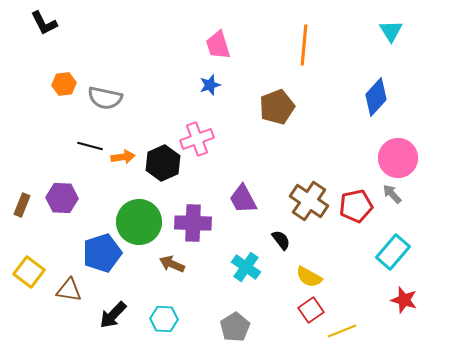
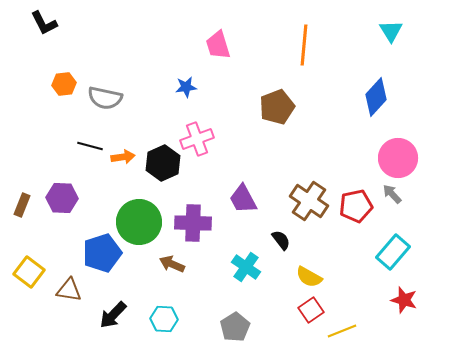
blue star: moved 24 px left, 2 px down; rotated 10 degrees clockwise
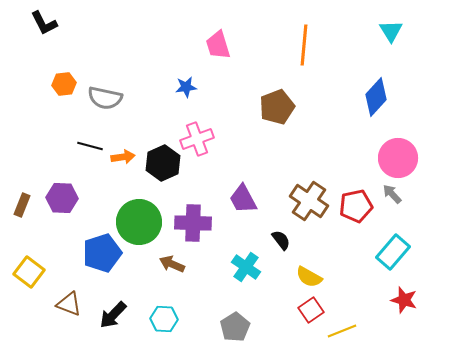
brown triangle: moved 14 px down; rotated 12 degrees clockwise
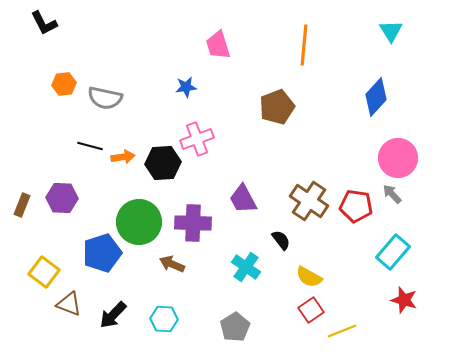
black hexagon: rotated 20 degrees clockwise
red pentagon: rotated 20 degrees clockwise
yellow square: moved 15 px right
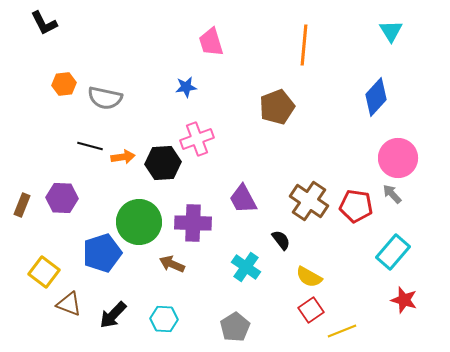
pink trapezoid: moved 7 px left, 3 px up
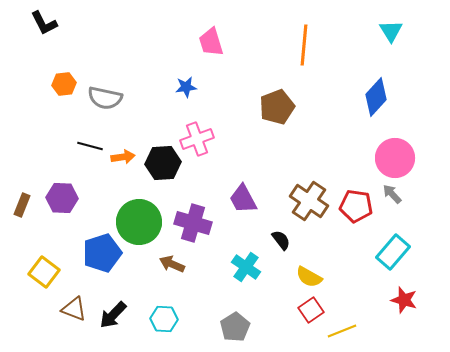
pink circle: moved 3 px left
purple cross: rotated 15 degrees clockwise
brown triangle: moved 5 px right, 5 px down
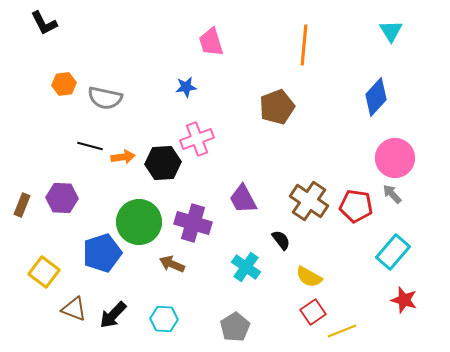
red square: moved 2 px right, 2 px down
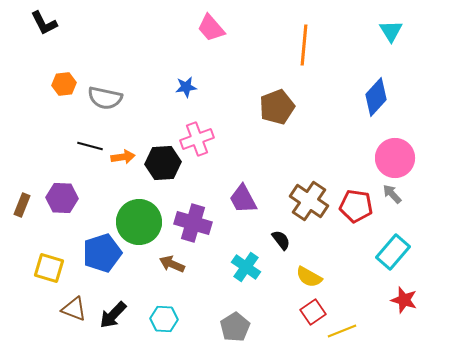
pink trapezoid: moved 14 px up; rotated 24 degrees counterclockwise
yellow square: moved 5 px right, 4 px up; rotated 20 degrees counterclockwise
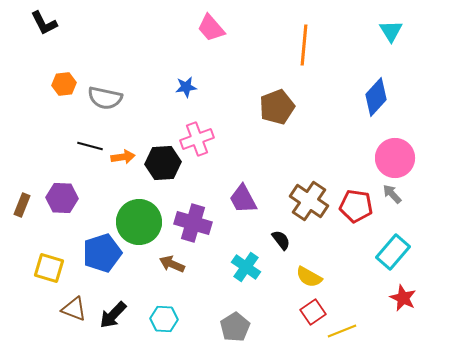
red star: moved 1 px left, 2 px up; rotated 8 degrees clockwise
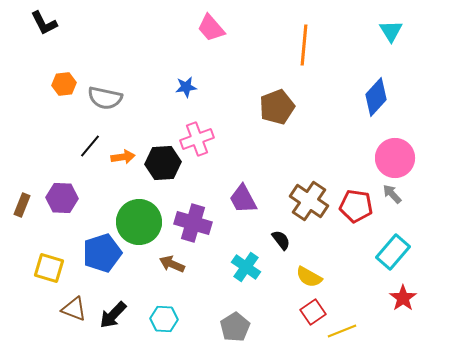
black line: rotated 65 degrees counterclockwise
red star: rotated 12 degrees clockwise
